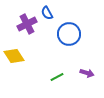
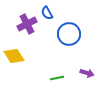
green line: moved 1 px down; rotated 16 degrees clockwise
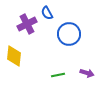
yellow diamond: rotated 40 degrees clockwise
green line: moved 1 px right, 3 px up
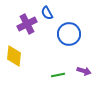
purple arrow: moved 3 px left, 2 px up
